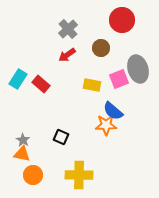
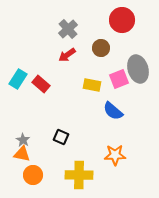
orange star: moved 9 px right, 30 px down
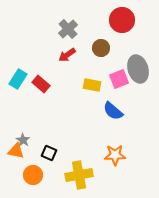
black square: moved 12 px left, 16 px down
orange triangle: moved 6 px left, 3 px up
yellow cross: rotated 12 degrees counterclockwise
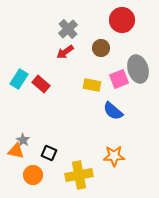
red arrow: moved 2 px left, 3 px up
cyan rectangle: moved 1 px right
orange star: moved 1 px left, 1 px down
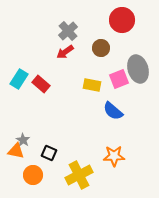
gray cross: moved 2 px down
yellow cross: rotated 16 degrees counterclockwise
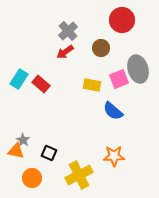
orange circle: moved 1 px left, 3 px down
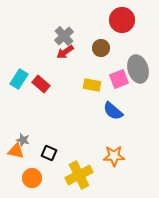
gray cross: moved 4 px left, 5 px down
gray star: rotated 16 degrees counterclockwise
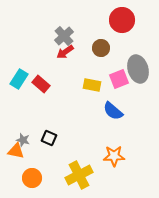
black square: moved 15 px up
